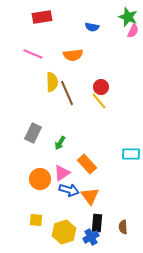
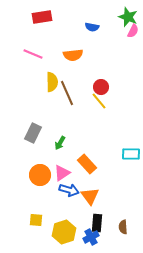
orange circle: moved 4 px up
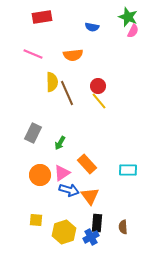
red circle: moved 3 px left, 1 px up
cyan rectangle: moved 3 px left, 16 px down
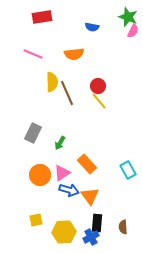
orange semicircle: moved 1 px right, 1 px up
cyan rectangle: rotated 60 degrees clockwise
yellow square: rotated 16 degrees counterclockwise
yellow hexagon: rotated 15 degrees clockwise
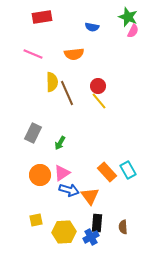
orange rectangle: moved 20 px right, 8 px down
